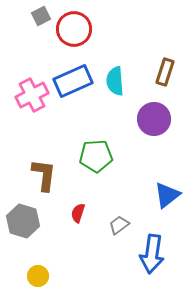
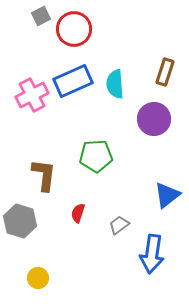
cyan semicircle: moved 3 px down
gray hexagon: moved 3 px left
yellow circle: moved 2 px down
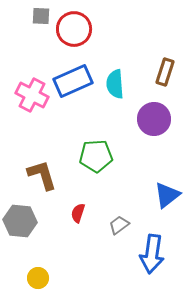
gray square: rotated 30 degrees clockwise
pink cross: rotated 36 degrees counterclockwise
brown L-shape: moved 2 px left; rotated 24 degrees counterclockwise
gray hexagon: rotated 12 degrees counterclockwise
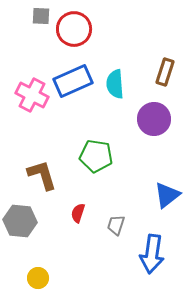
green pentagon: rotated 12 degrees clockwise
gray trapezoid: moved 3 px left; rotated 35 degrees counterclockwise
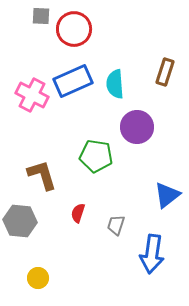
purple circle: moved 17 px left, 8 px down
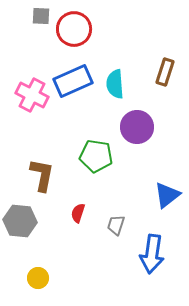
brown L-shape: rotated 28 degrees clockwise
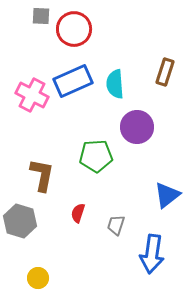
green pentagon: rotated 12 degrees counterclockwise
gray hexagon: rotated 12 degrees clockwise
